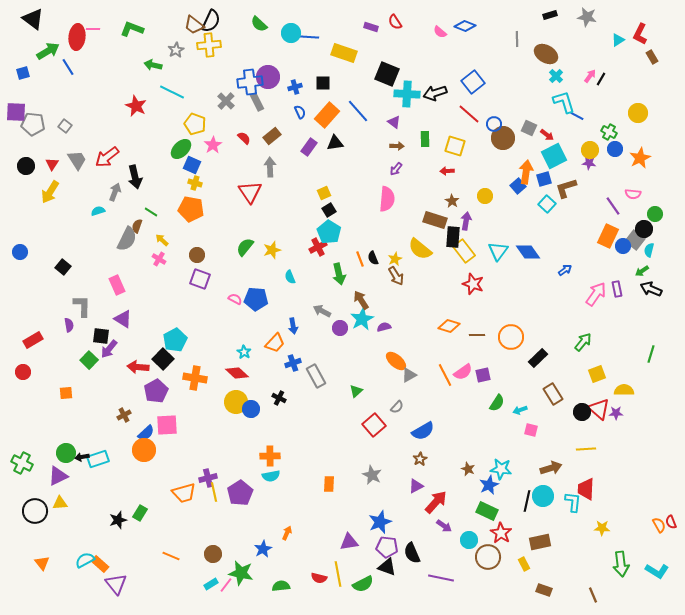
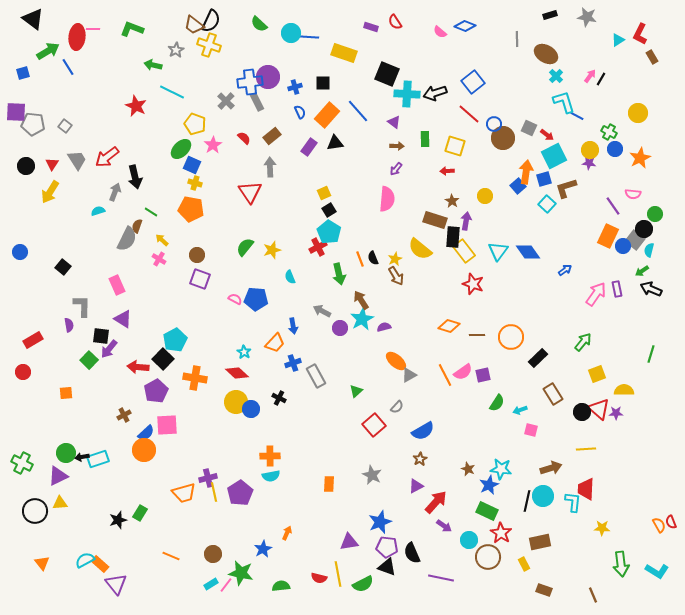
yellow cross at (209, 45): rotated 25 degrees clockwise
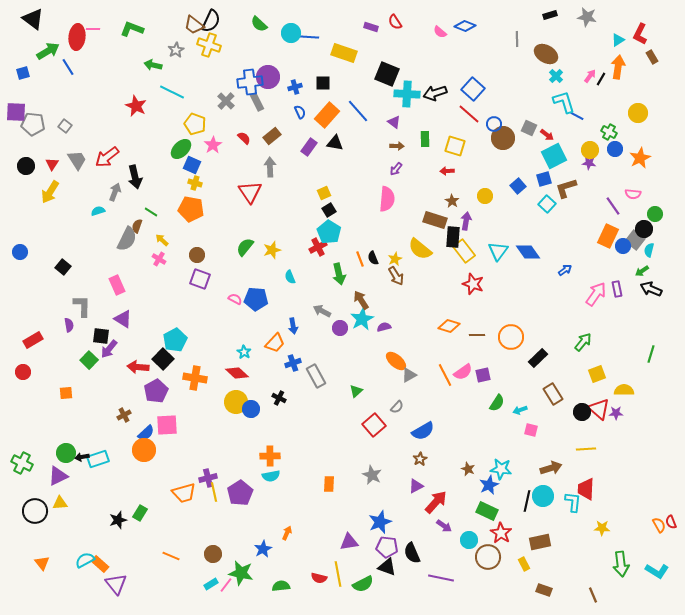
blue square at (473, 82): moved 7 px down; rotated 10 degrees counterclockwise
black triangle at (335, 143): rotated 18 degrees clockwise
orange arrow at (526, 172): moved 92 px right, 105 px up
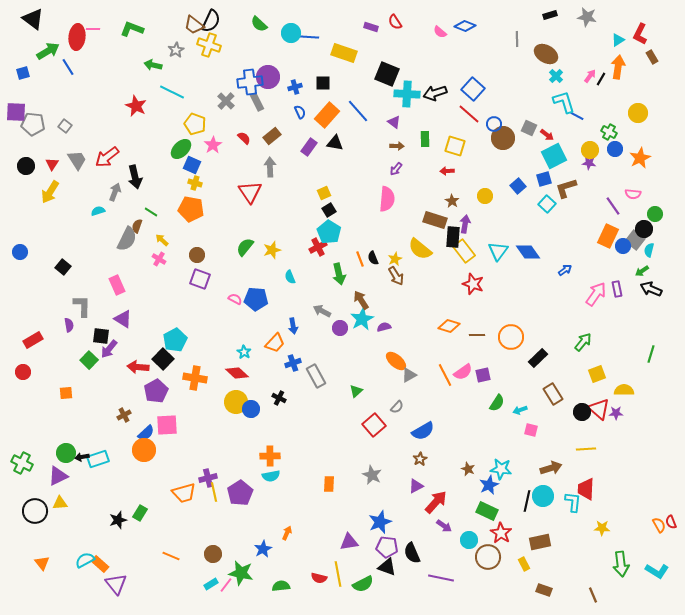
purple arrow at (466, 221): moved 1 px left, 3 px down
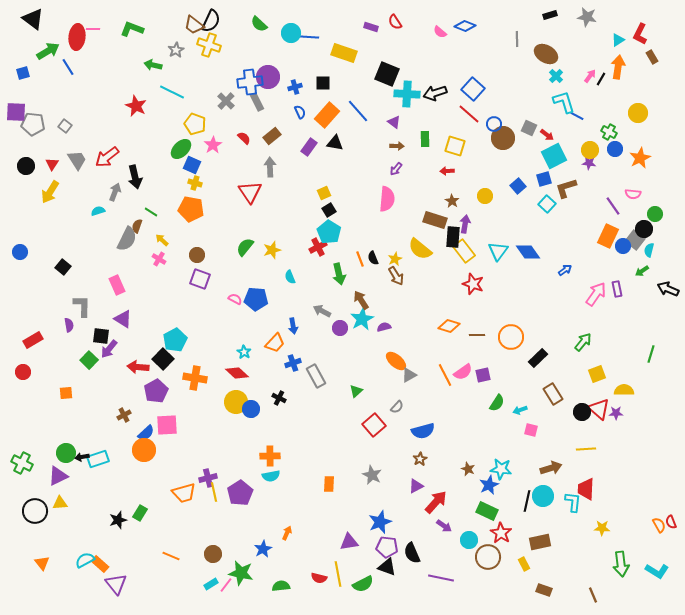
black arrow at (651, 289): moved 17 px right
blue semicircle at (423, 431): rotated 15 degrees clockwise
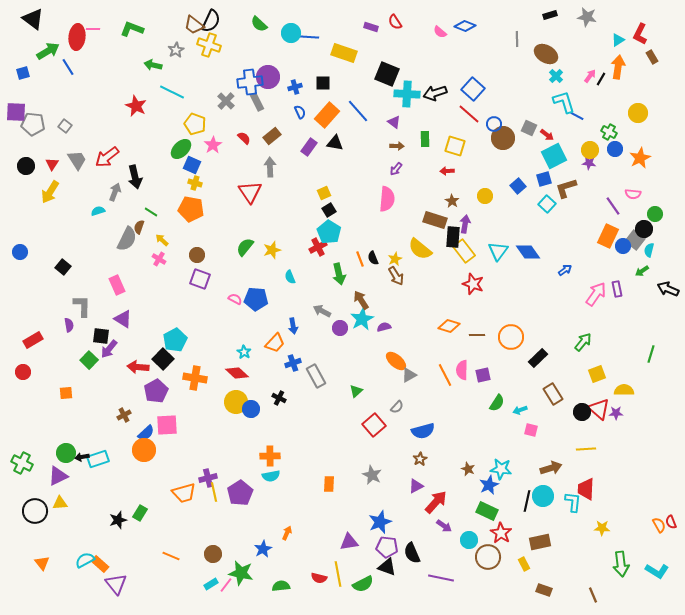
brown semicircle at (137, 226): moved 2 px right, 1 px down
pink semicircle at (463, 372): moved 1 px left, 2 px up; rotated 126 degrees clockwise
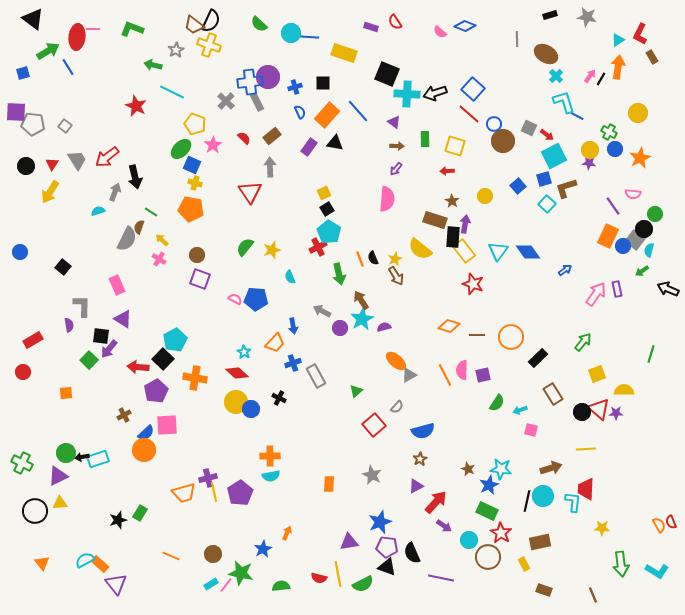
brown circle at (503, 138): moved 3 px down
black square at (329, 210): moved 2 px left, 1 px up
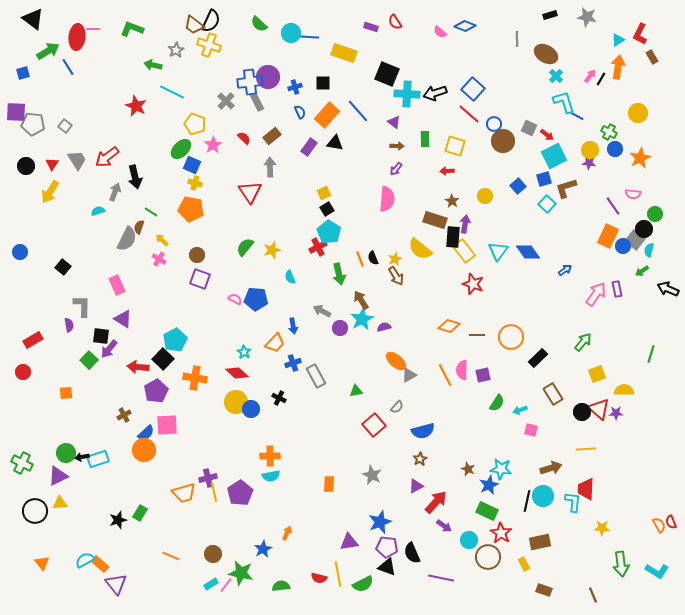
green triangle at (356, 391): rotated 32 degrees clockwise
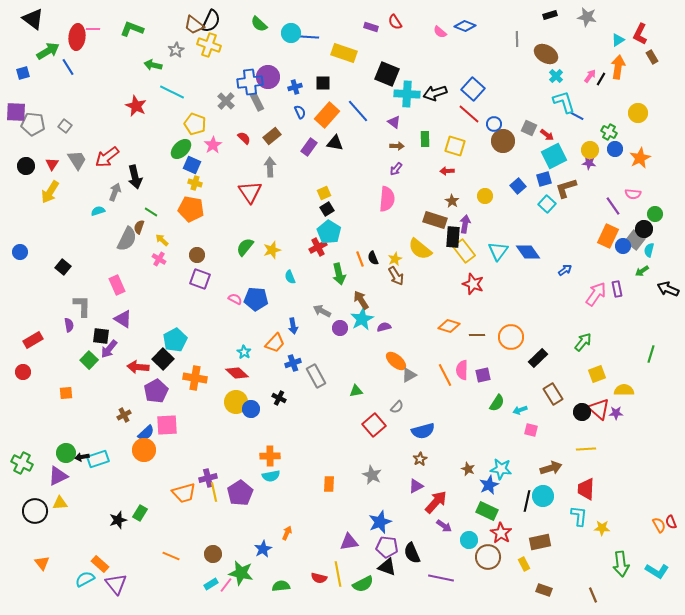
cyan L-shape at (573, 502): moved 6 px right, 14 px down
cyan semicircle at (85, 560): moved 19 px down
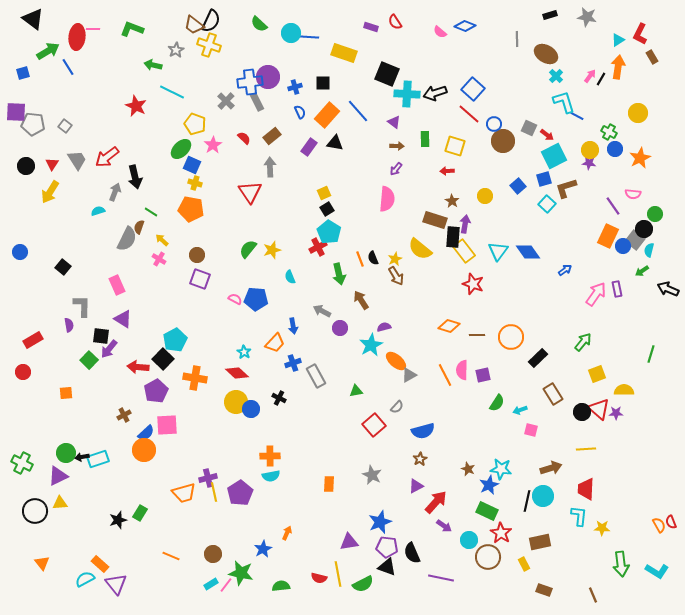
green semicircle at (245, 247): moved 3 px right, 2 px down
cyan star at (362, 319): moved 9 px right, 26 px down
